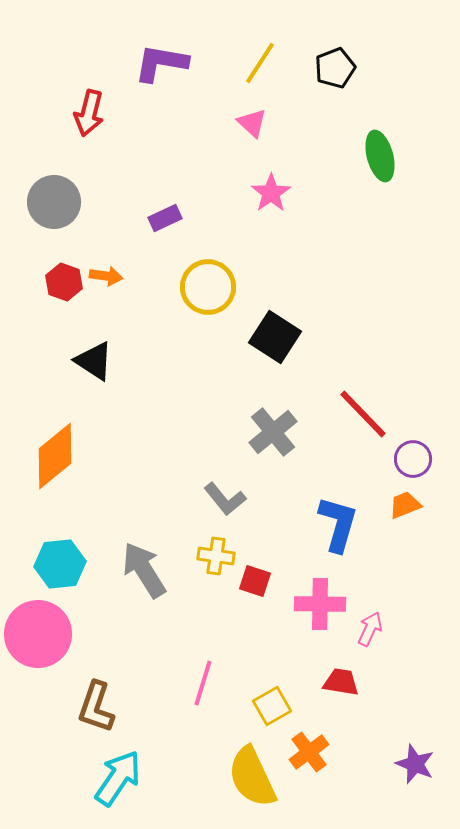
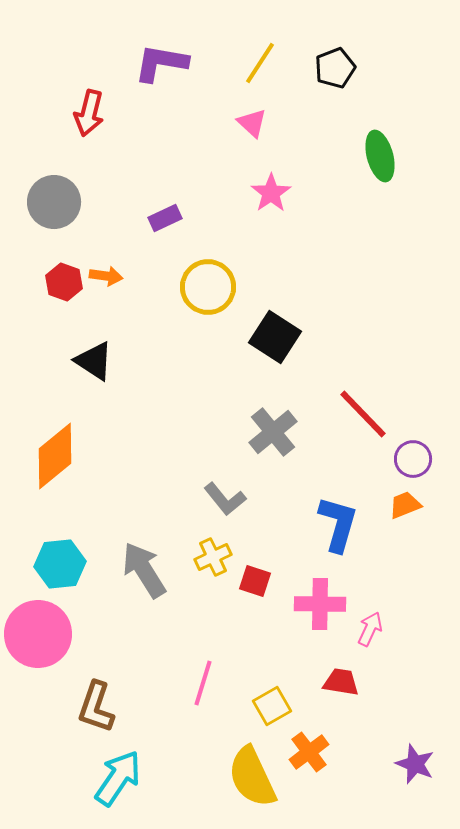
yellow cross: moved 3 px left, 1 px down; rotated 33 degrees counterclockwise
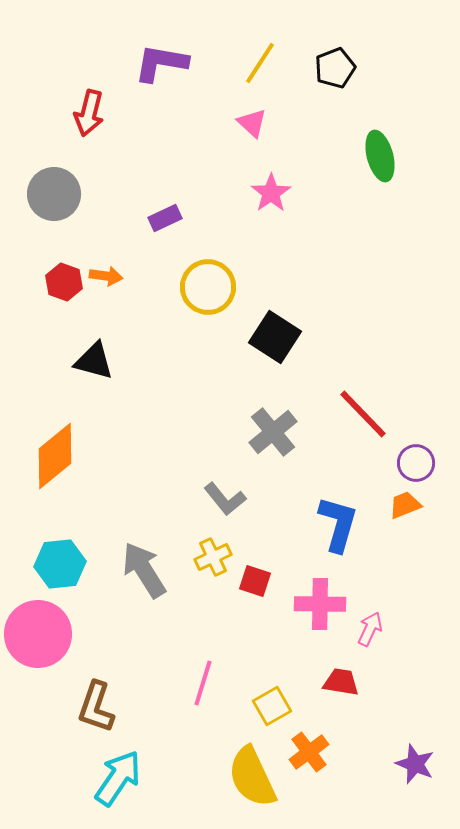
gray circle: moved 8 px up
black triangle: rotated 18 degrees counterclockwise
purple circle: moved 3 px right, 4 px down
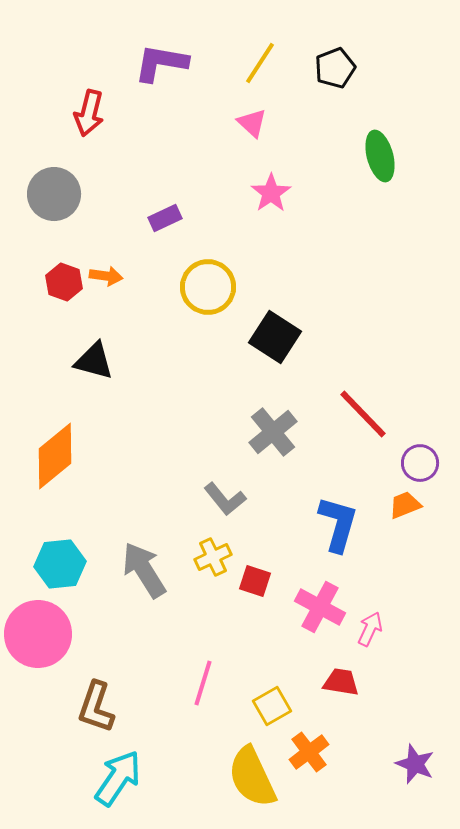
purple circle: moved 4 px right
pink cross: moved 3 px down; rotated 27 degrees clockwise
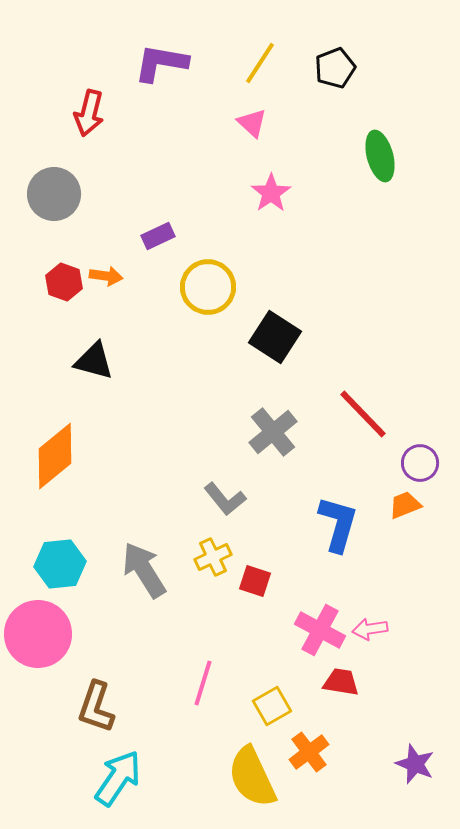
purple rectangle: moved 7 px left, 18 px down
pink cross: moved 23 px down
pink arrow: rotated 124 degrees counterclockwise
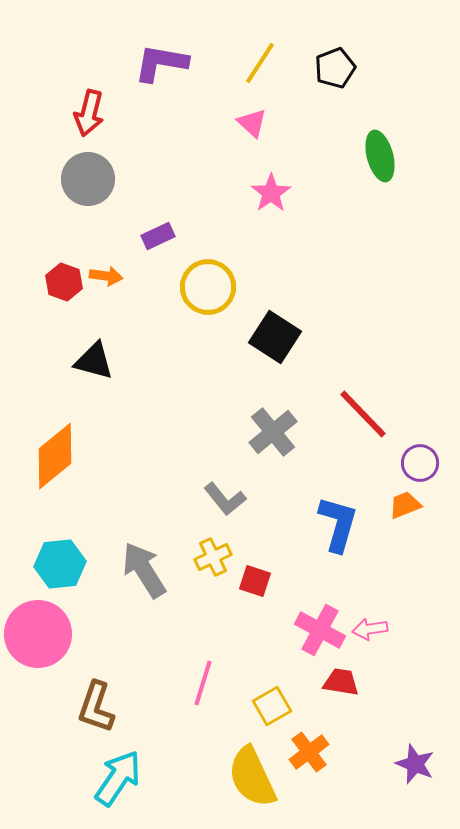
gray circle: moved 34 px right, 15 px up
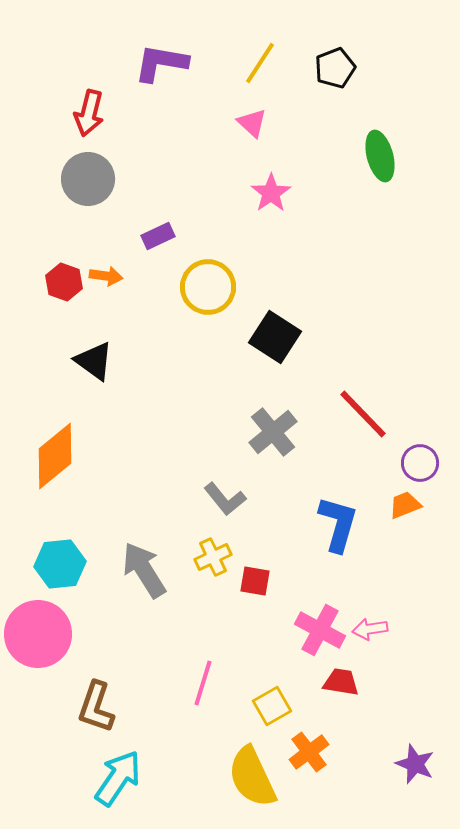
black triangle: rotated 21 degrees clockwise
red square: rotated 8 degrees counterclockwise
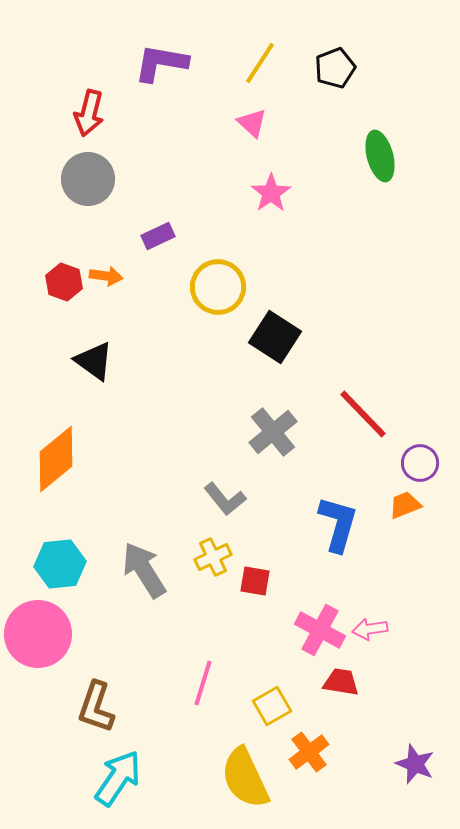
yellow circle: moved 10 px right
orange diamond: moved 1 px right, 3 px down
yellow semicircle: moved 7 px left, 1 px down
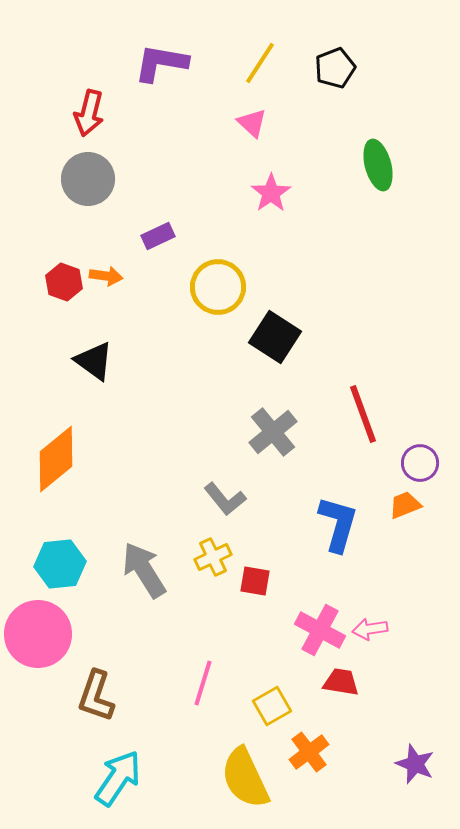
green ellipse: moved 2 px left, 9 px down
red line: rotated 24 degrees clockwise
brown L-shape: moved 11 px up
